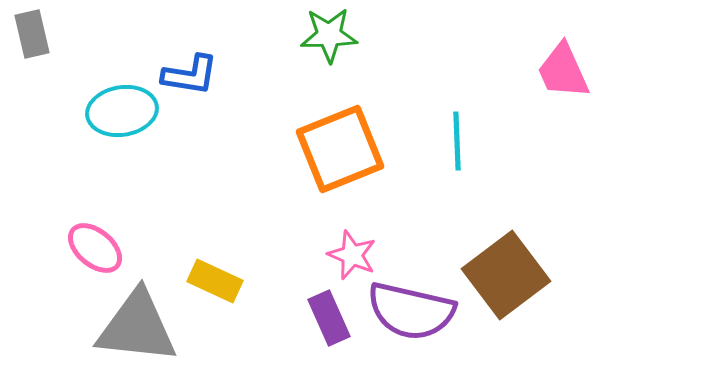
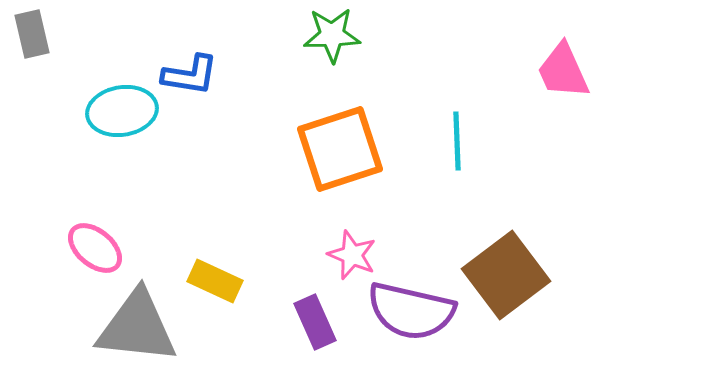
green star: moved 3 px right
orange square: rotated 4 degrees clockwise
purple rectangle: moved 14 px left, 4 px down
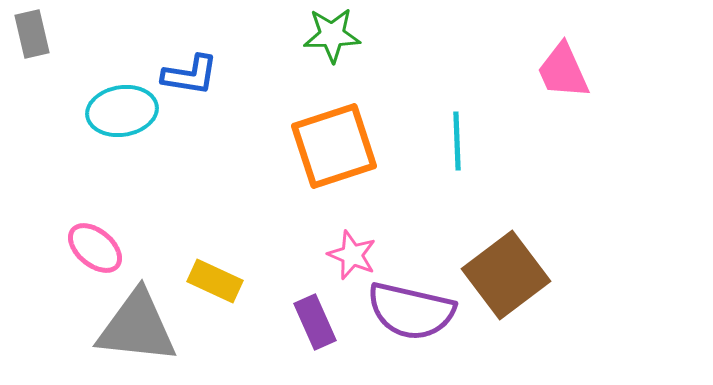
orange square: moved 6 px left, 3 px up
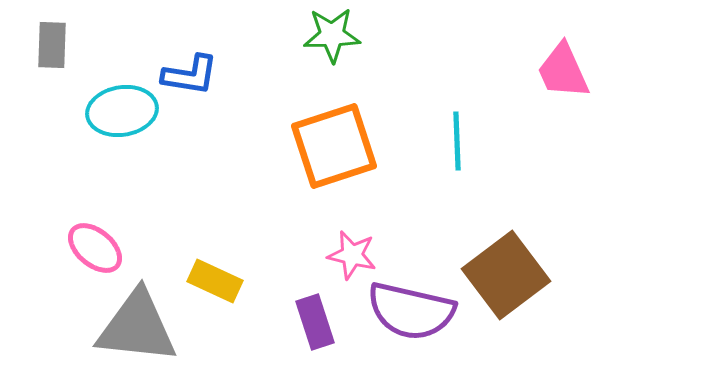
gray rectangle: moved 20 px right, 11 px down; rotated 15 degrees clockwise
pink star: rotated 9 degrees counterclockwise
purple rectangle: rotated 6 degrees clockwise
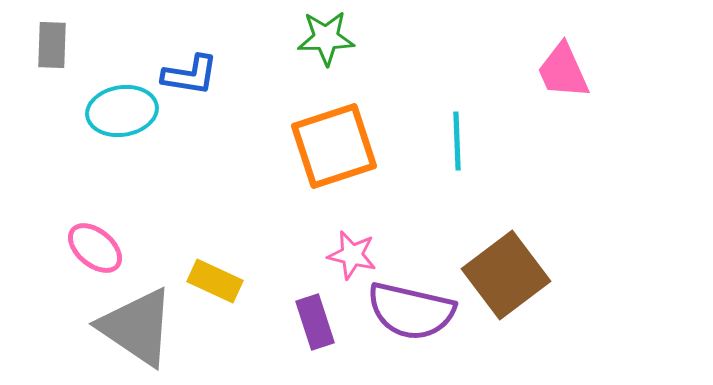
green star: moved 6 px left, 3 px down
gray triangle: rotated 28 degrees clockwise
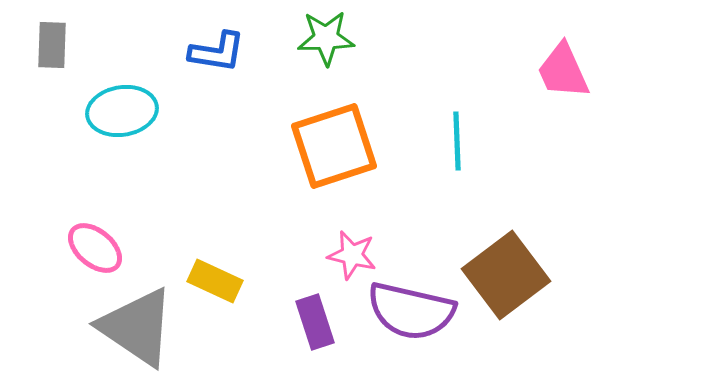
blue L-shape: moved 27 px right, 23 px up
